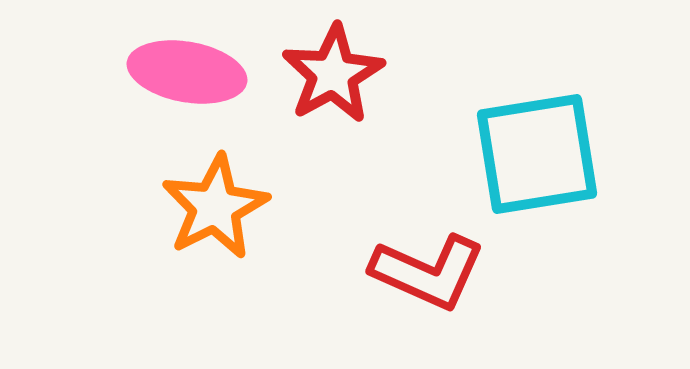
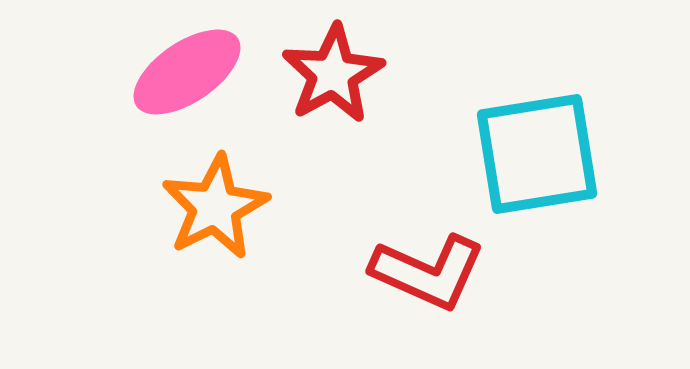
pink ellipse: rotated 44 degrees counterclockwise
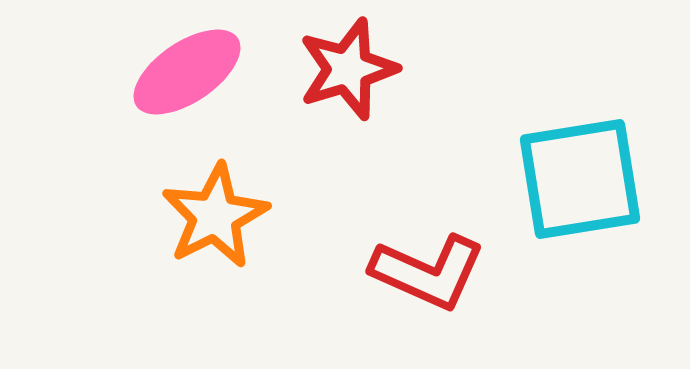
red star: moved 15 px right, 5 px up; rotated 12 degrees clockwise
cyan square: moved 43 px right, 25 px down
orange star: moved 9 px down
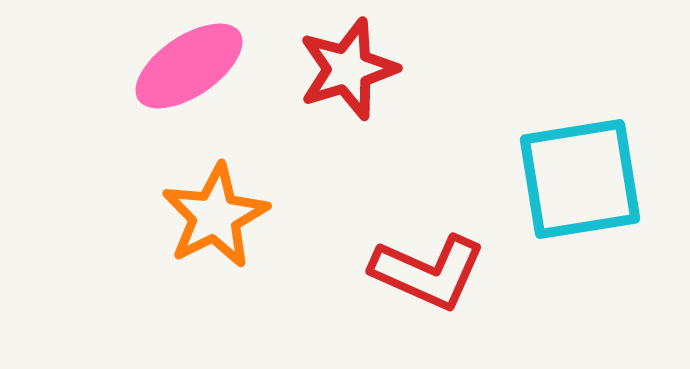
pink ellipse: moved 2 px right, 6 px up
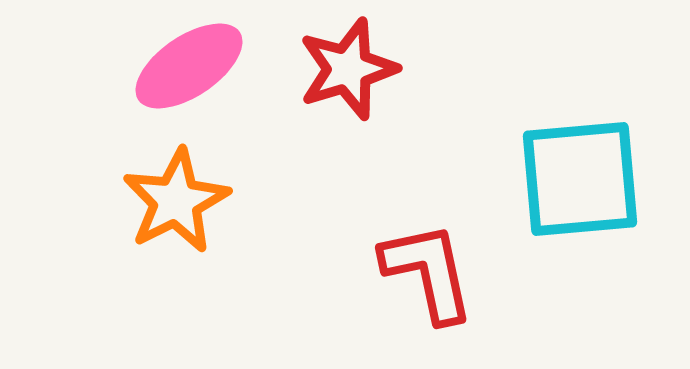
cyan square: rotated 4 degrees clockwise
orange star: moved 39 px left, 15 px up
red L-shape: rotated 126 degrees counterclockwise
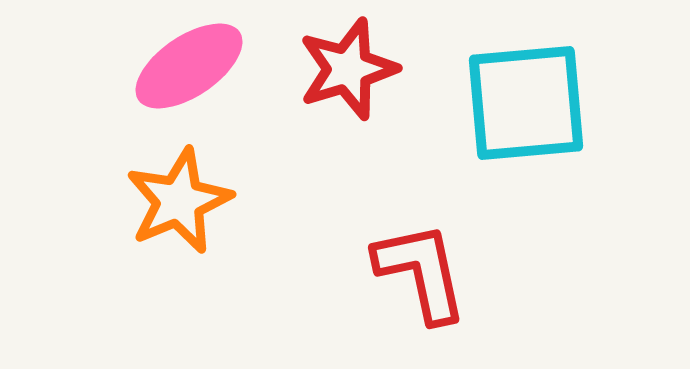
cyan square: moved 54 px left, 76 px up
orange star: moved 3 px right; rotated 4 degrees clockwise
red L-shape: moved 7 px left
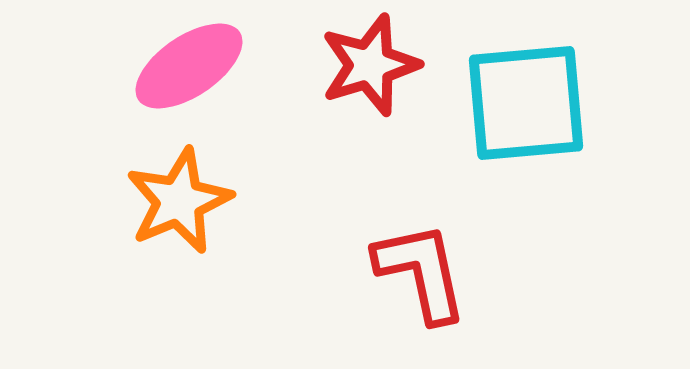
red star: moved 22 px right, 4 px up
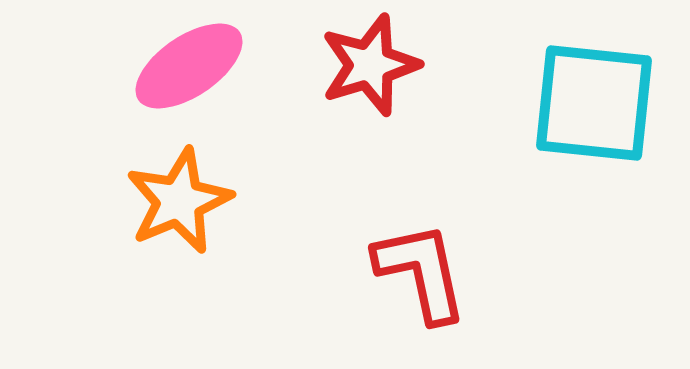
cyan square: moved 68 px right; rotated 11 degrees clockwise
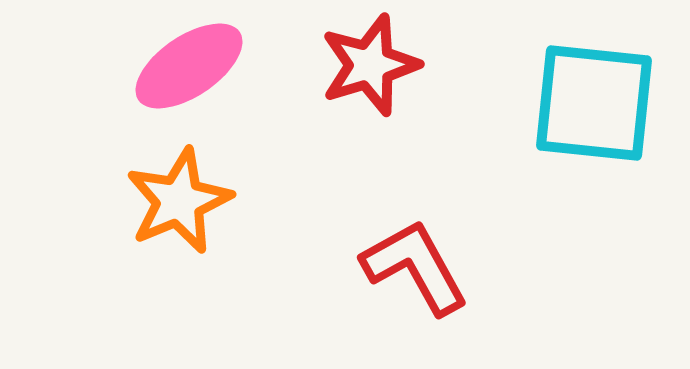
red L-shape: moved 6 px left, 5 px up; rotated 17 degrees counterclockwise
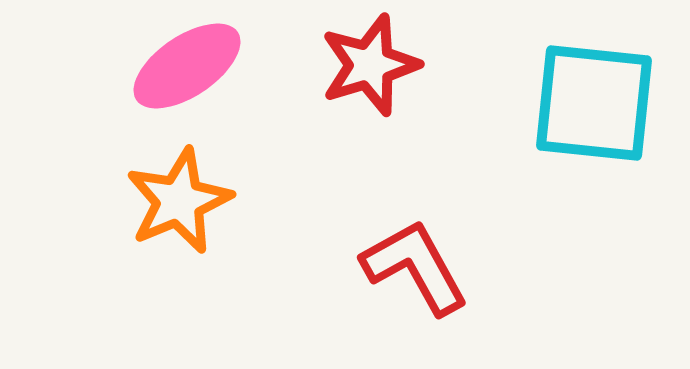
pink ellipse: moved 2 px left
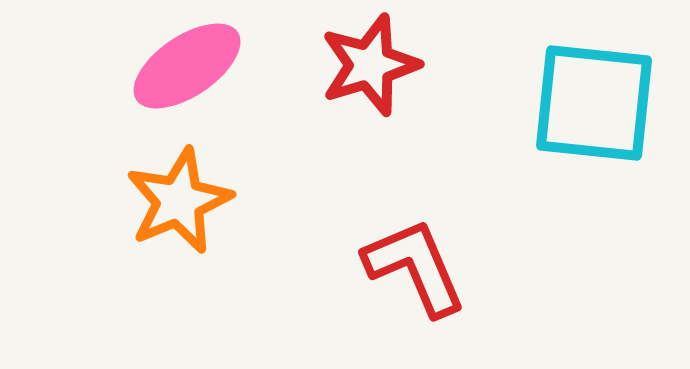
red L-shape: rotated 6 degrees clockwise
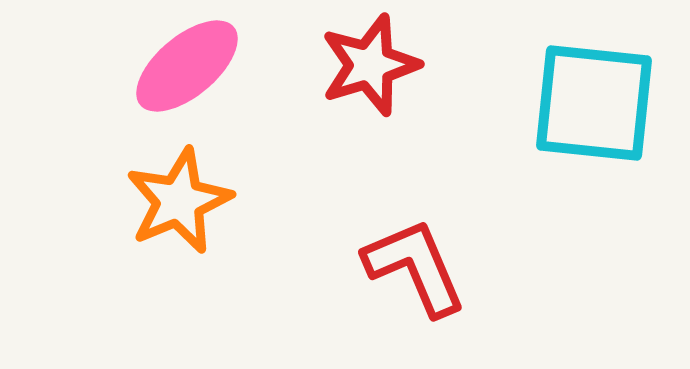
pink ellipse: rotated 6 degrees counterclockwise
